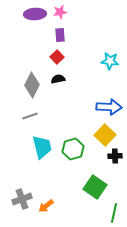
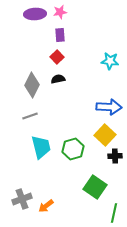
cyan trapezoid: moved 1 px left
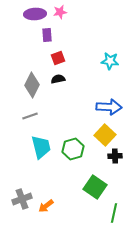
purple rectangle: moved 13 px left
red square: moved 1 px right, 1 px down; rotated 24 degrees clockwise
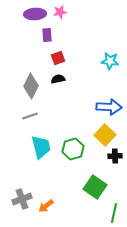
gray diamond: moved 1 px left, 1 px down
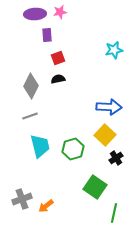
cyan star: moved 4 px right, 11 px up; rotated 18 degrees counterclockwise
cyan trapezoid: moved 1 px left, 1 px up
black cross: moved 1 px right, 2 px down; rotated 32 degrees counterclockwise
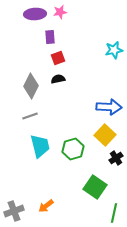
purple rectangle: moved 3 px right, 2 px down
gray cross: moved 8 px left, 12 px down
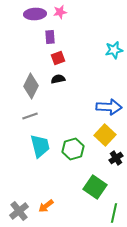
gray cross: moved 5 px right; rotated 18 degrees counterclockwise
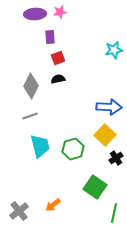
orange arrow: moved 7 px right, 1 px up
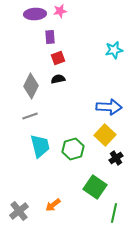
pink star: moved 1 px up
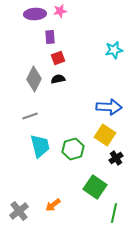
gray diamond: moved 3 px right, 7 px up
yellow square: rotated 10 degrees counterclockwise
